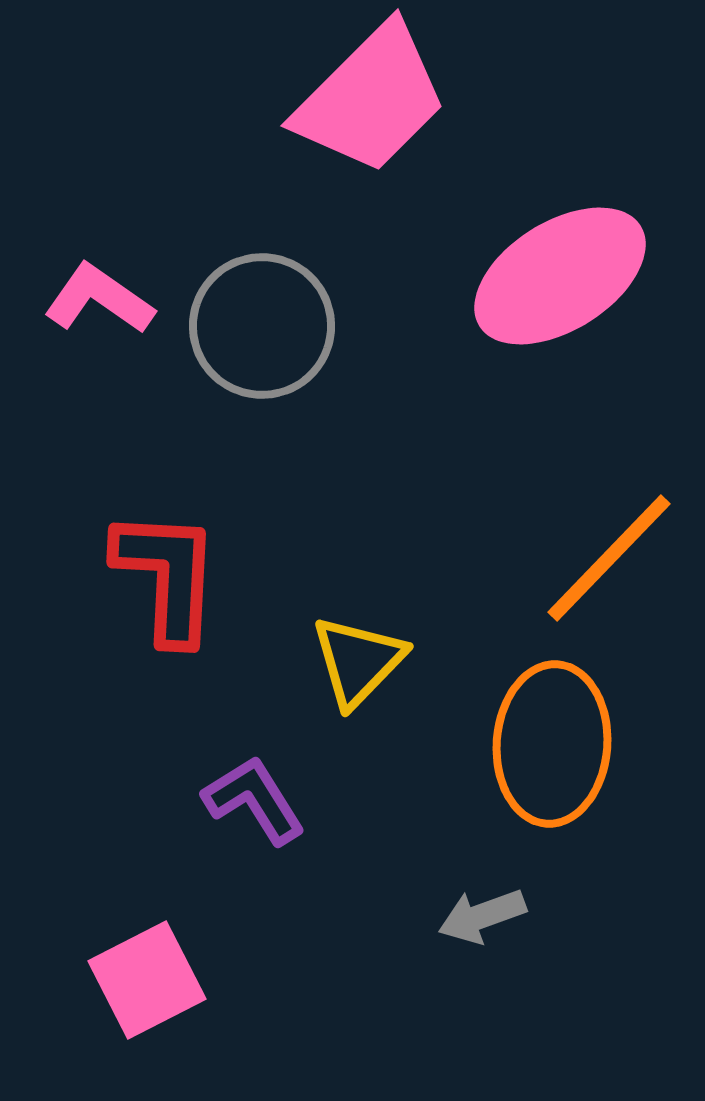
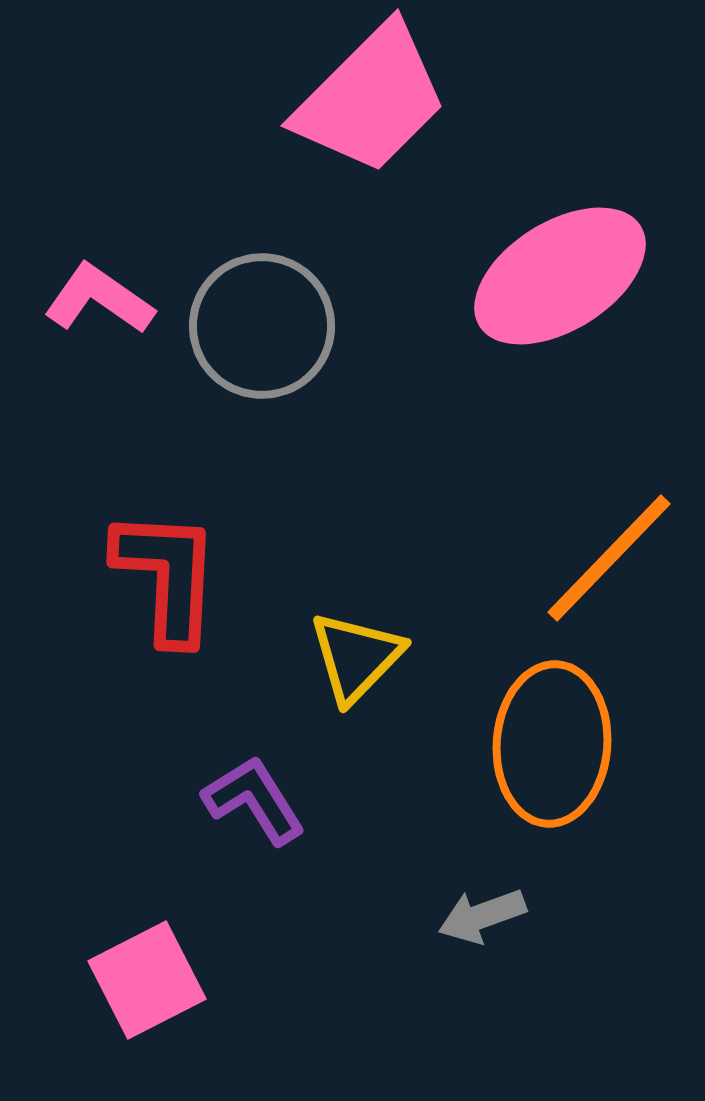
yellow triangle: moved 2 px left, 4 px up
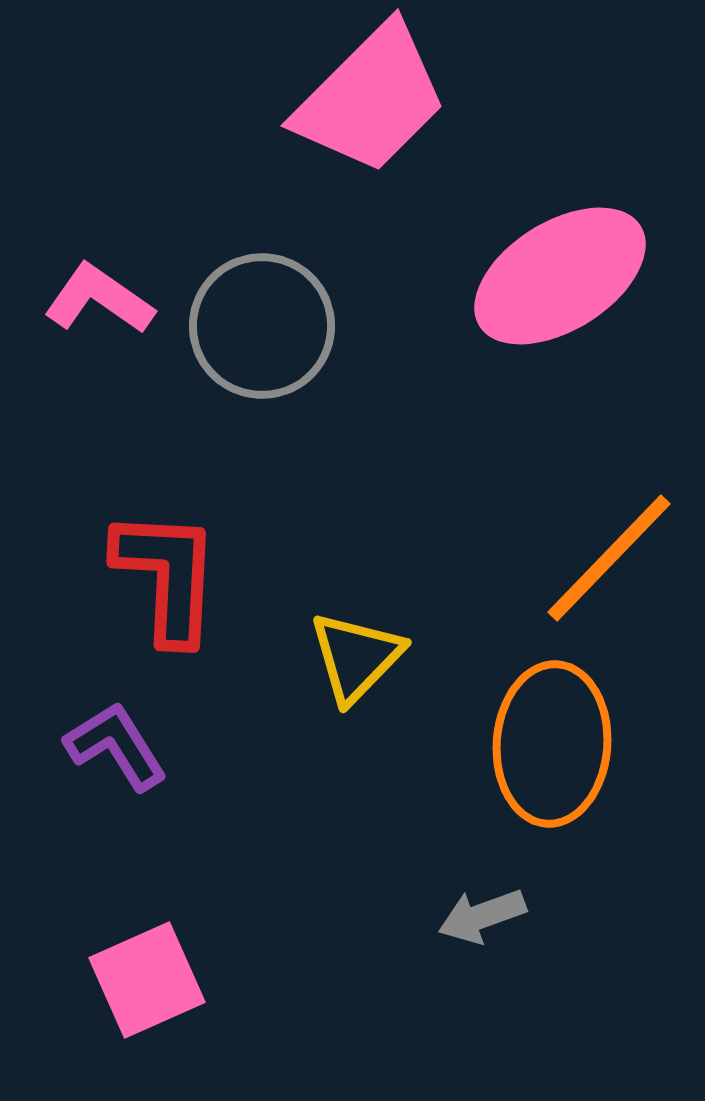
purple L-shape: moved 138 px left, 54 px up
pink square: rotated 3 degrees clockwise
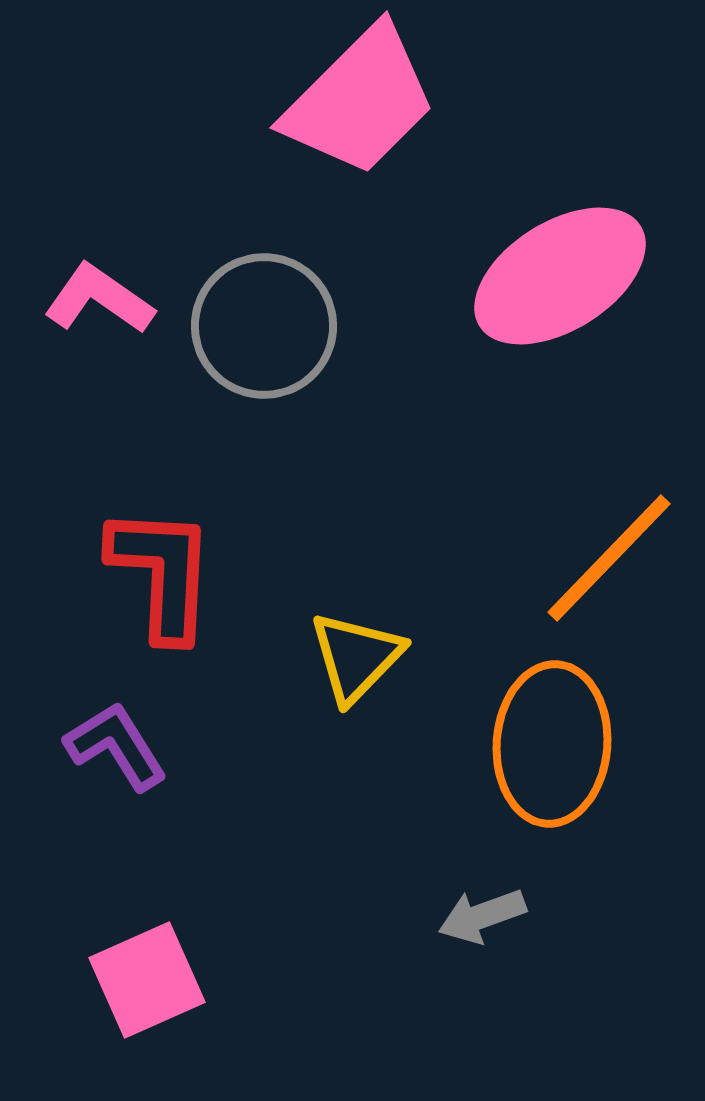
pink trapezoid: moved 11 px left, 2 px down
gray circle: moved 2 px right
red L-shape: moved 5 px left, 3 px up
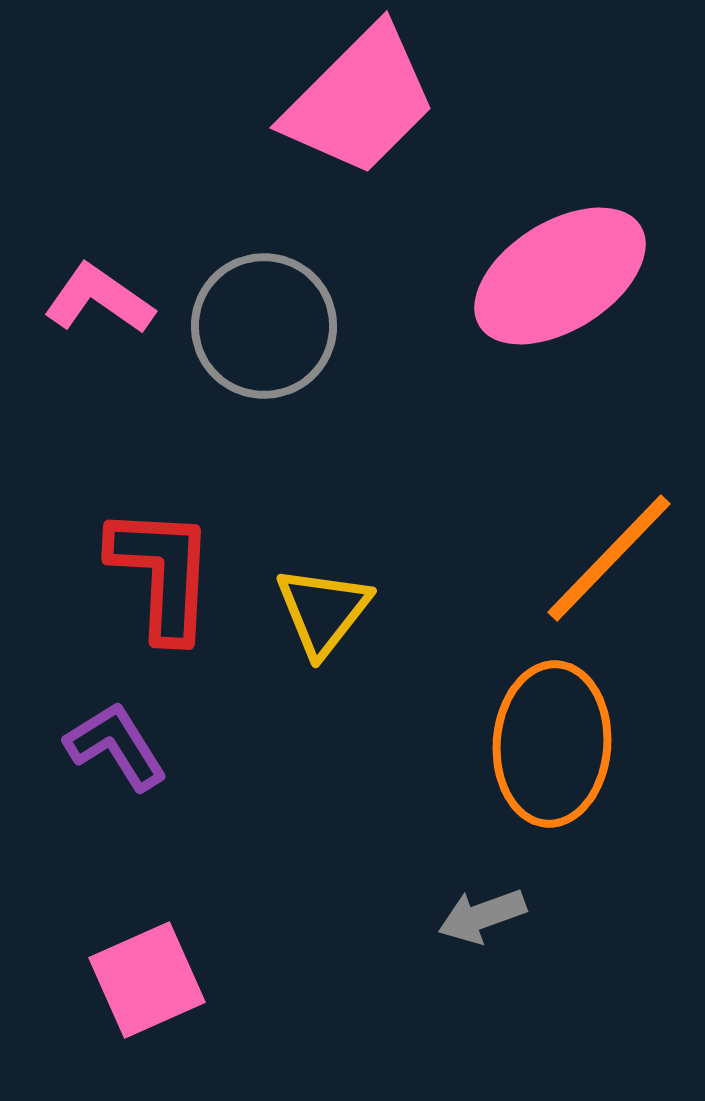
yellow triangle: moved 33 px left, 46 px up; rotated 6 degrees counterclockwise
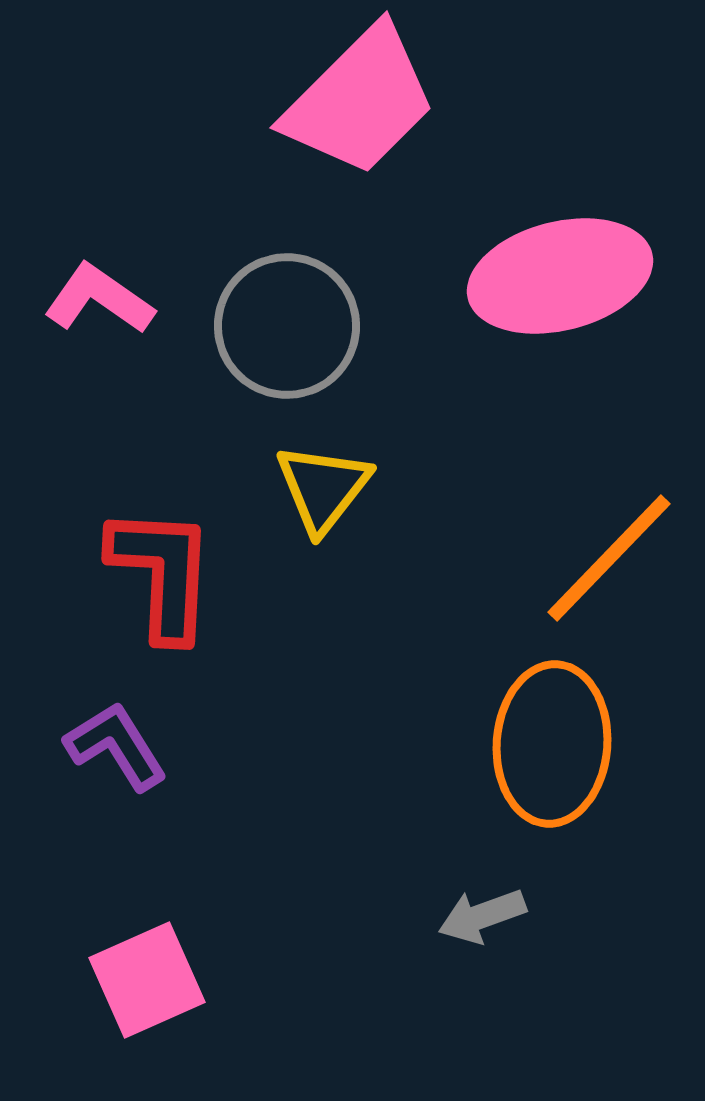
pink ellipse: rotated 18 degrees clockwise
gray circle: moved 23 px right
yellow triangle: moved 123 px up
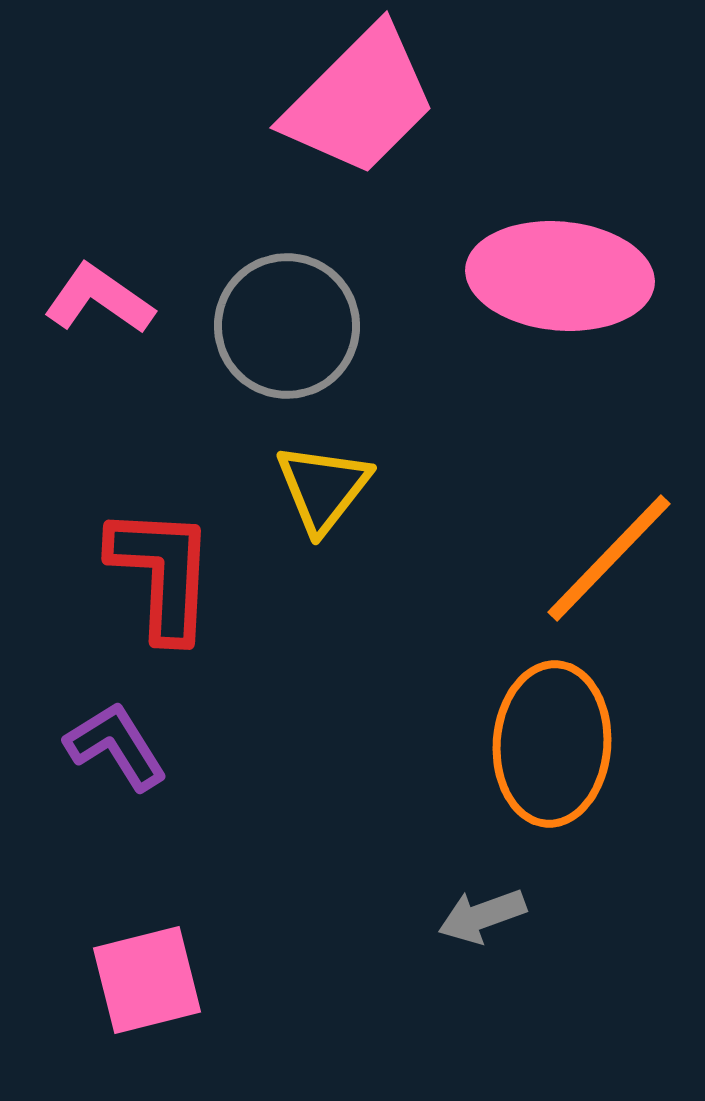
pink ellipse: rotated 19 degrees clockwise
pink square: rotated 10 degrees clockwise
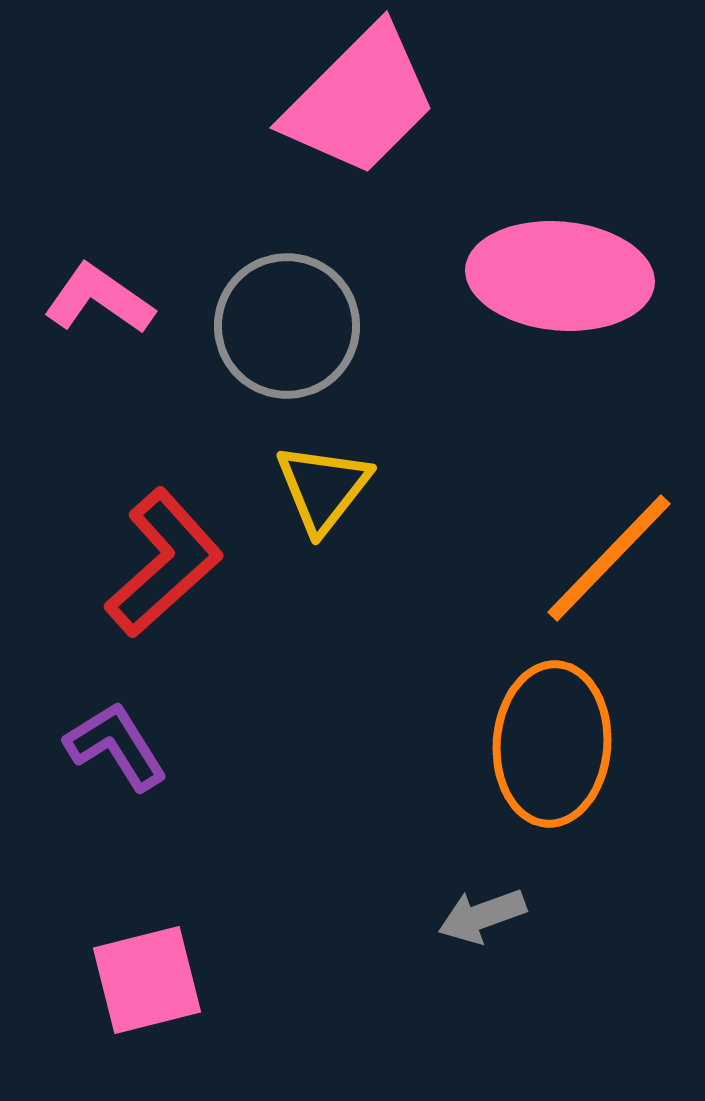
red L-shape: moved 2 px right, 10 px up; rotated 45 degrees clockwise
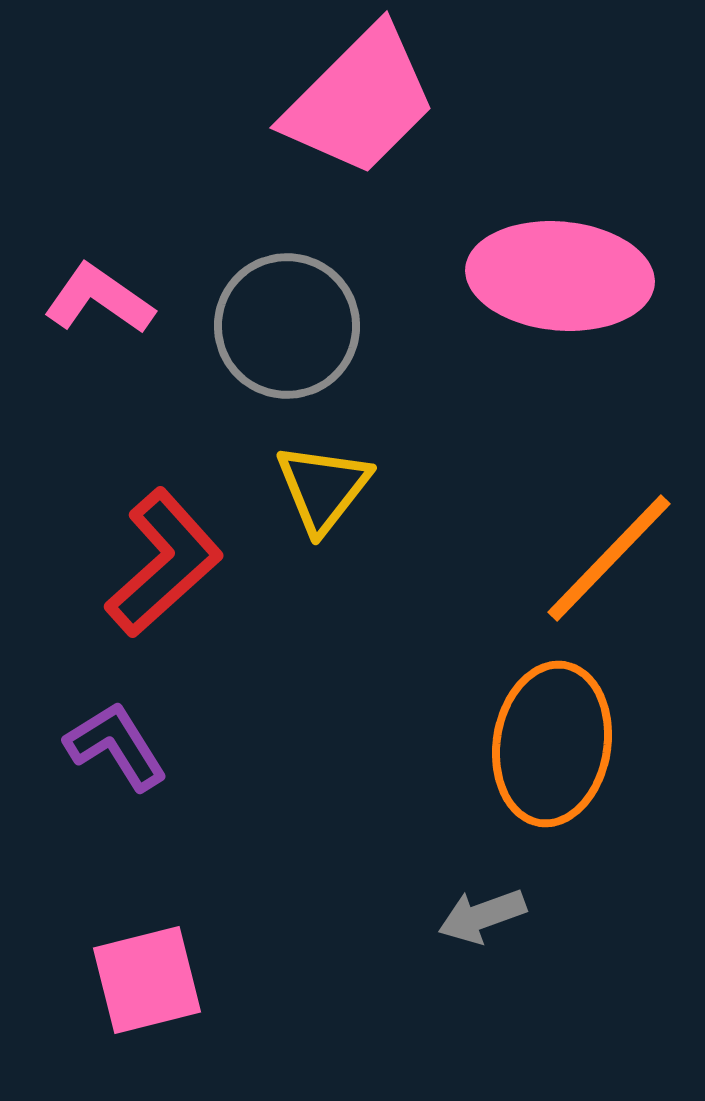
orange ellipse: rotated 5 degrees clockwise
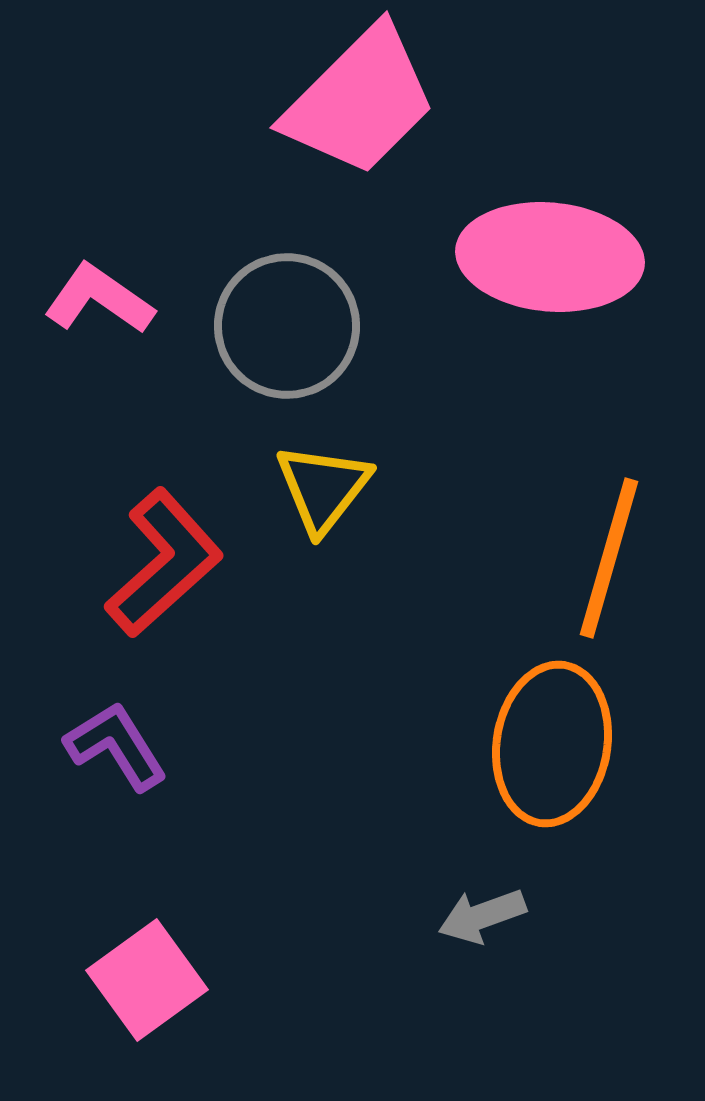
pink ellipse: moved 10 px left, 19 px up
orange line: rotated 28 degrees counterclockwise
pink square: rotated 22 degrees counterclockwise
